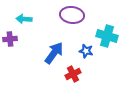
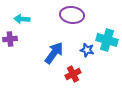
cyan arrow: moved 2 px left
cyan cross: moved 4 px down
blue star: moved 1 px right, 1 px up
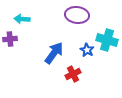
purple ellipse: moved 5 px right
blue star: rotated 16 degrees clockwise
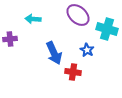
purple ellipse: moved 1 px right; rotated 35 degrees clockwise
cyan arrow: moved 11 px right
cyan cross: moved 11 px up
blue arrow: rotated 120 degrees clockwise
red cross: moved 2 px up; rotated 35 degrees clockwise
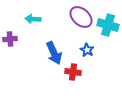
purple ellipse: moved 3 px right, 2 px down
cyan cross: moved 1 px right, 4 px up
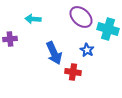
cyan cross: moved 4 px down
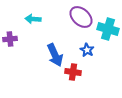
blue arrow: moved 1 px right, 2 px down
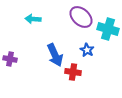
purple cross: moved 20 px down; rotated 16 degrees clockwise
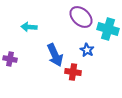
cyan arrow: moved 4 px left, 8 px down
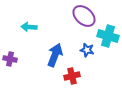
purple ellipse: moved 3 px right, 1 px up
cyan cross: moved 7 px down
blue star: rotated 16 degrees counterclockwise
blue arrow: rotated 135 degrees counterclockwise
red cross: moved 1 px left, 4 px down; rotated 21 degrees counterclockwise
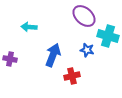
blue arrow: moved 2 px left
